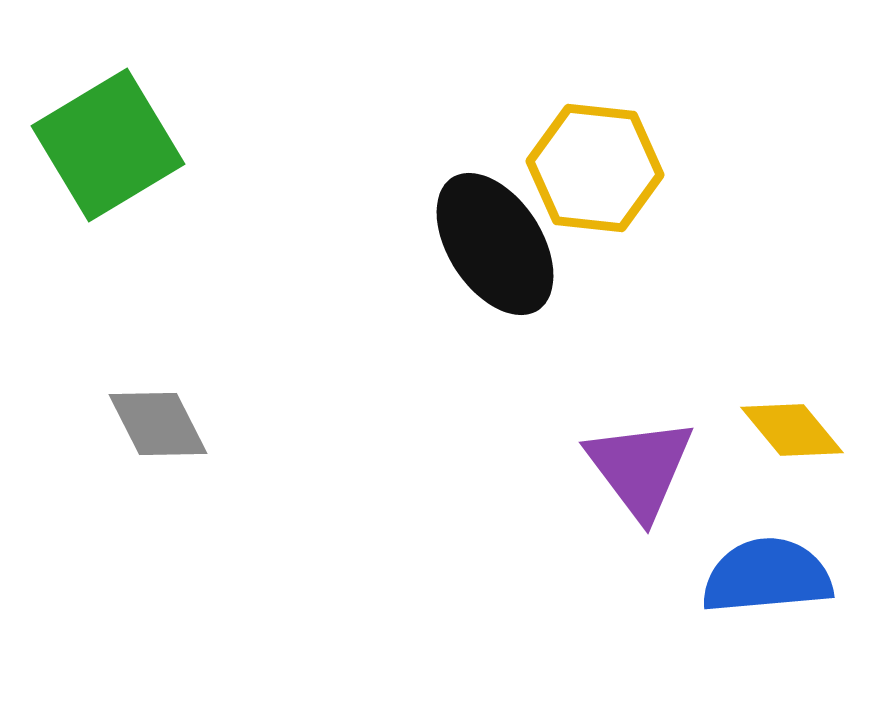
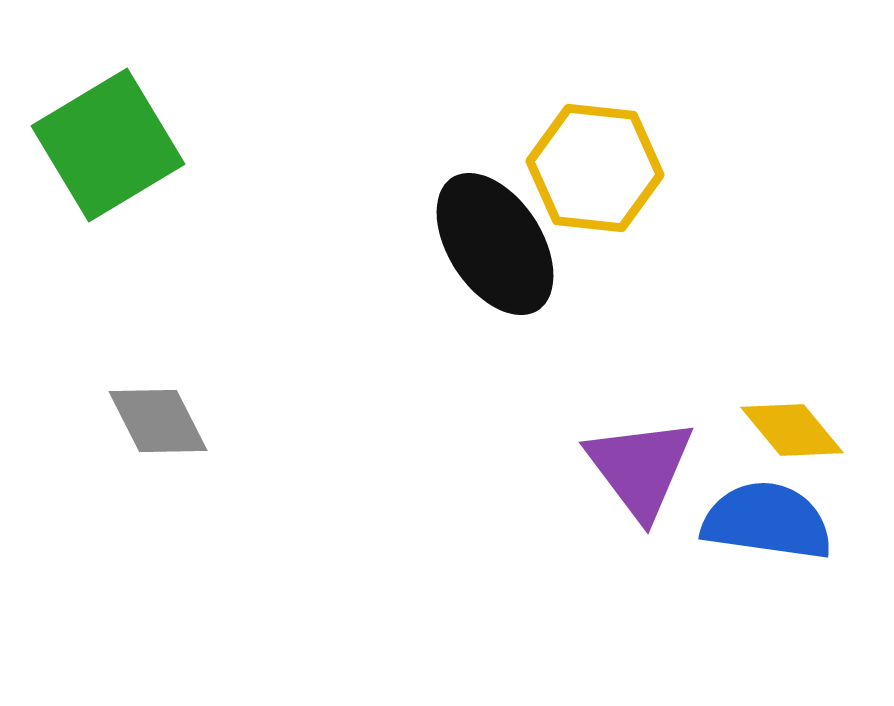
gray diamond: moved 3 px up
blue semicircle: moved 55 px up; rotated 13 degrees clockwise
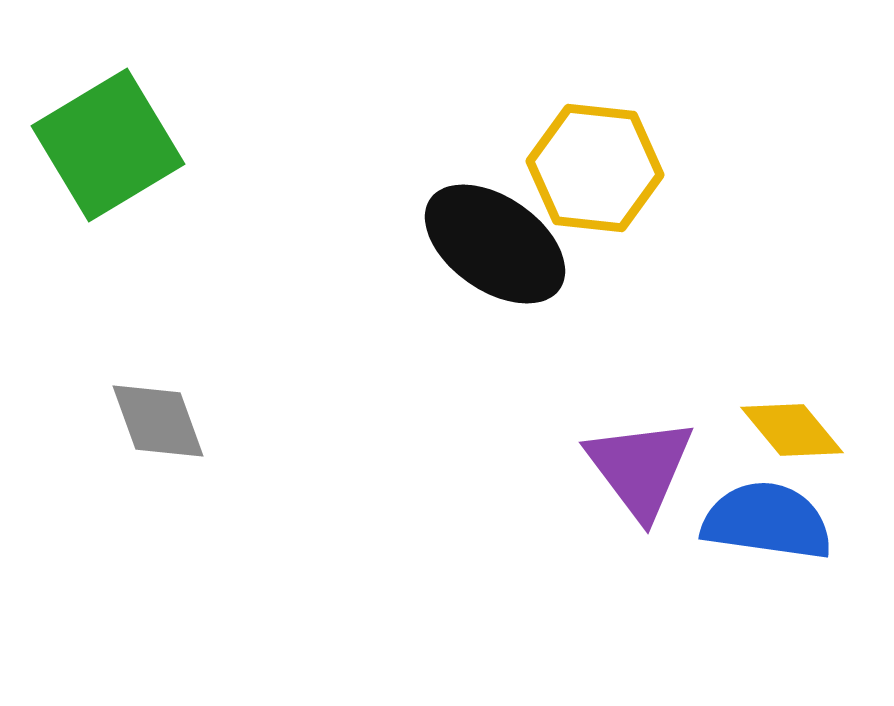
black ellipse: rotated 22 degrees counterclockwise
gray diamond: rotated 7 degrees clockwise
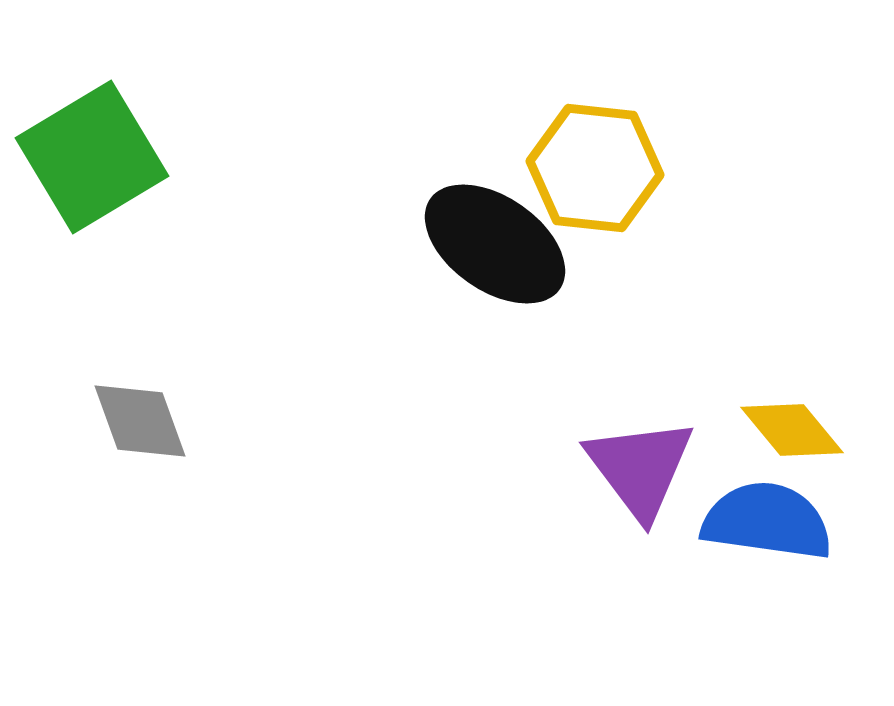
green square: moved 16 px left, 12 px down
gray diamond: moved 18 px left
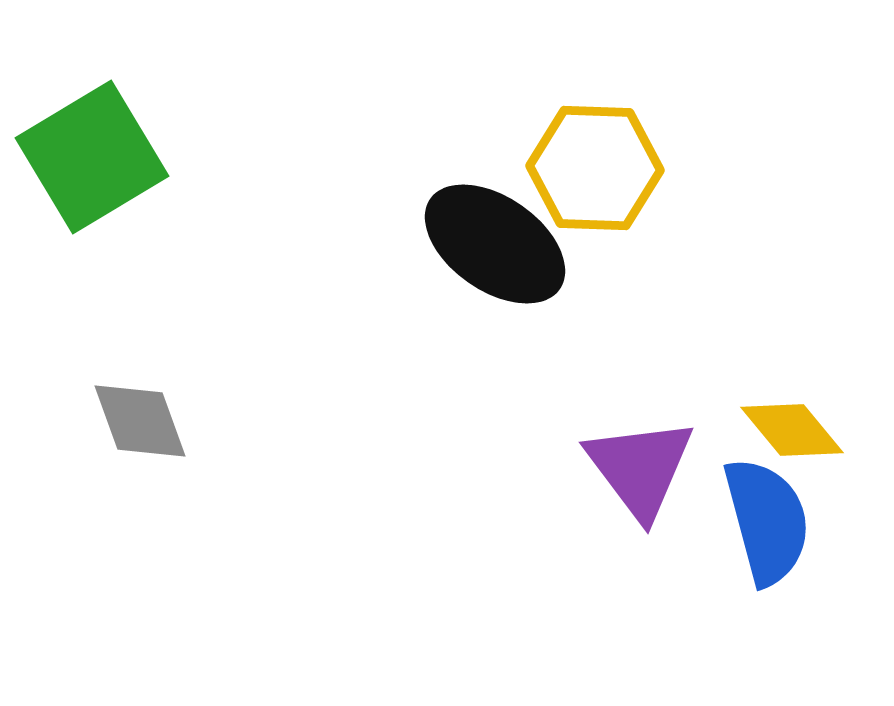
yellow hexagon: rotated 4 degrees counterclockwise
blue semicircle: rotated 67 degrees clockwise
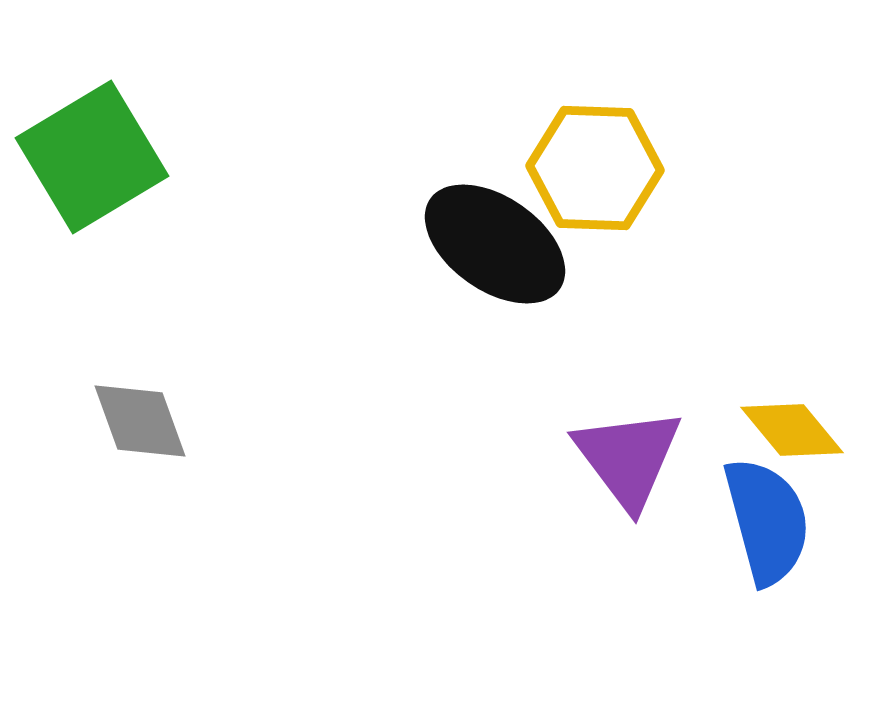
purple triangle: moved 12 px left, 10 px up
